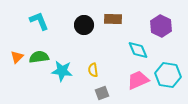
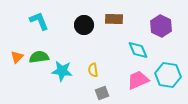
brown rectangle: moved 1 px right
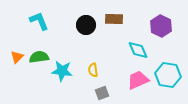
black circle: moved 2 px right
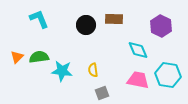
cyan L-shape: moved 2 px up
pink trapezoid: rotated 35 degrees clockwise
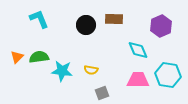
purple hexagon: rotated 10 degrees clockwise
yellow semicircle: moved 2 px left; rotated 72 degrees counterclockwise
pink trapezoid: rotated 10 degrees counterclockwise
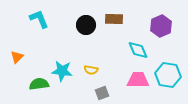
green semicircle: moved 27 px down
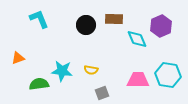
cyan diamond: moved 1 px left, 11 px up
orange triangle: moved 1 px right, 1 px down; rotated 24 degrees clockwise
